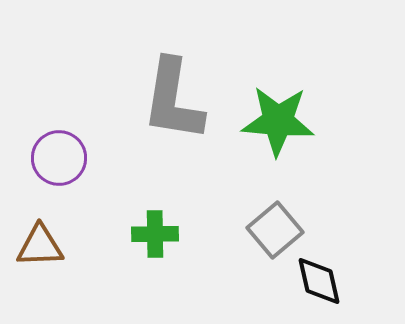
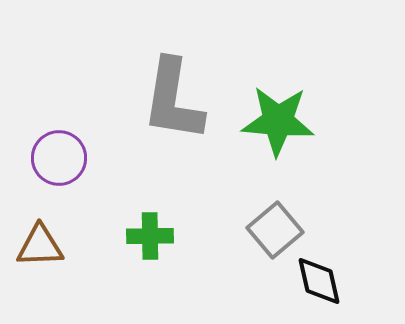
green cross: moved 5 px left, 2 px down
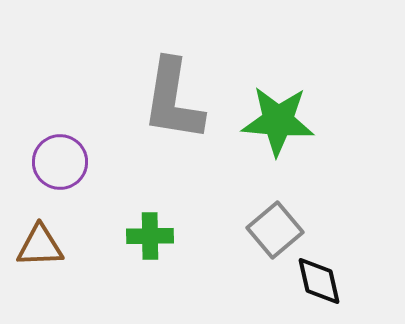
purple circle: moved 1 px right, 4 px down
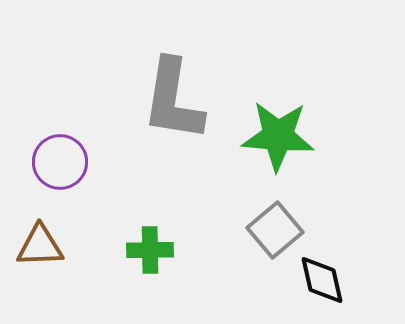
green star: moved 15 px down
green cross: moved 14 px down
black diamond: moved 3 px right, 1 px up
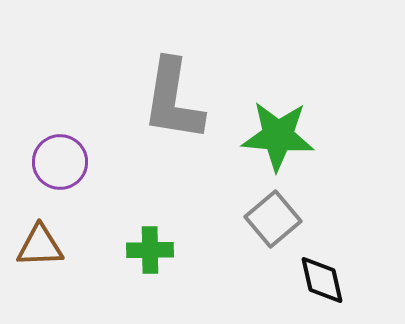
gray square: moved 2 px left, 11 px up
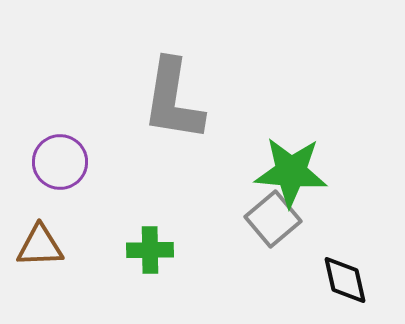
green star: moved 13 px right, 36 px down
black diamond: moved 23 px right
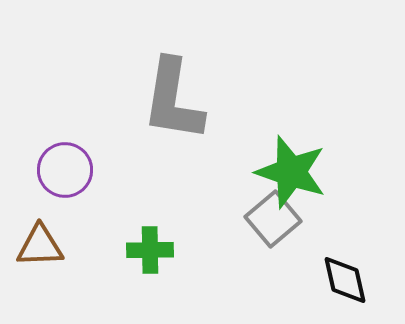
purple circle: moved 5 px right, 8 px down
green star: rotated 14 degrees clockwise
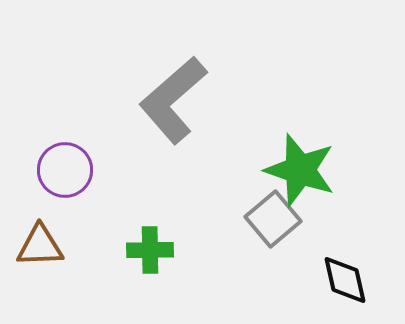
gray L-shape: rotated 40 degrees clockwise
green star: moved 9 px right, 2 px up
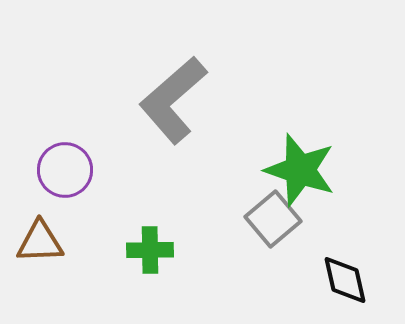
brown triangle: moved 4 px up
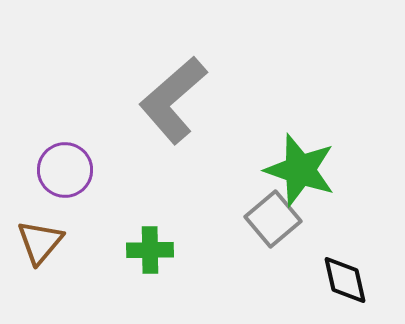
brown triangle: rotated 48 degrees counterclockwise
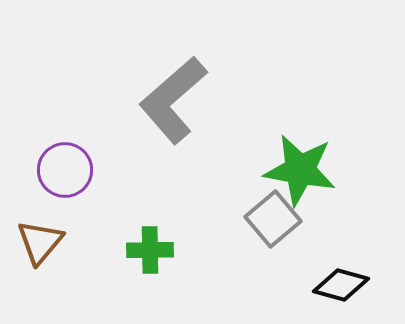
green star: rotated 8 degrees counterclockwise
black diamond: moved 4 px left, 5 px down; rotated 62 degrees counterclockwise
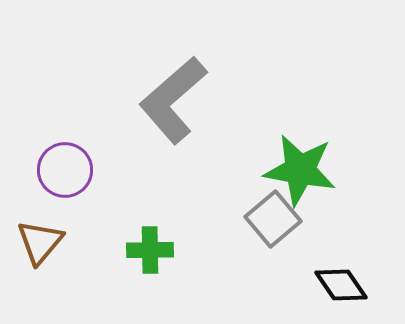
black diamond: rotated 40 degrees clockwise
